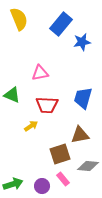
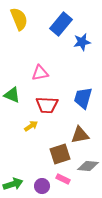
pink rectangle: rotated 24 degrees counterclockwise
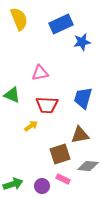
blue rectangle: rotated 25 degrees clockwise
